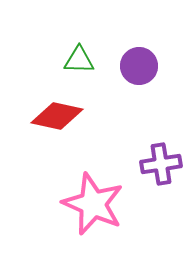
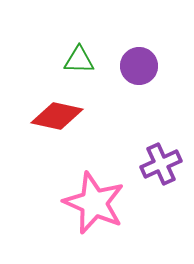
purple cross: rotated 15 degrees counterclockwise
pink star: moved 1 px right, 1 px up
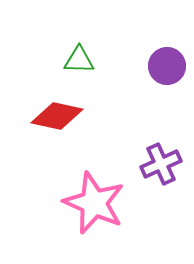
purple circle: moved 28 px right
